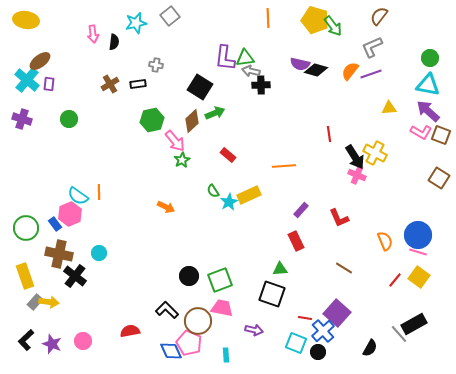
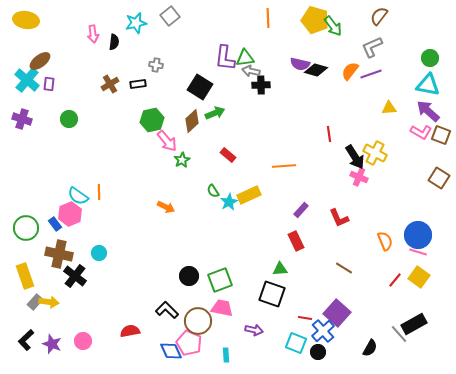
pink arrow at (175, 141): moved 8 px left
pink cross at (357, 175): moved 2 px right, 2 px down
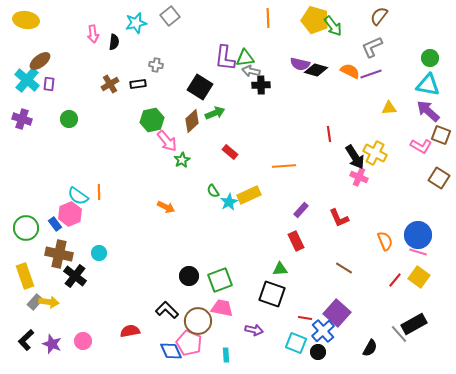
orange semicircle at (350, 71): rotated 78 degrees clockwise
pink L-shape at (421, 132): moved 14 px down
red rectangle at (228, 155): moved 2 px right, 3 px up
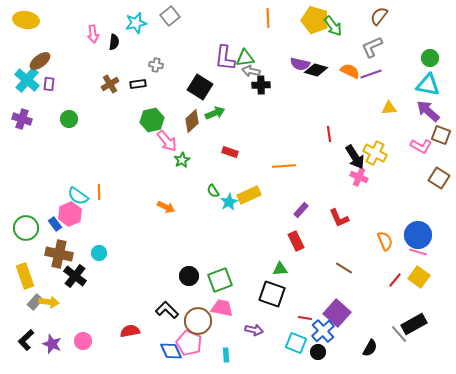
red rectangle at (230, 152): rotated 21 degrees counterclockwise
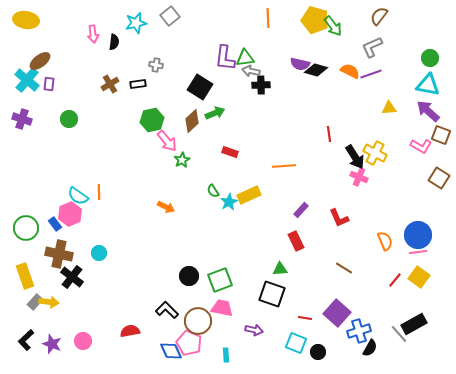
pink line at (418, 252): rotated 24 degrees counterclockwise
black cross at (75, 276): moved 3 px left, 1 px down
blue cross at (323, 331): moved 36 px right; rotated 25 degrees clockwise
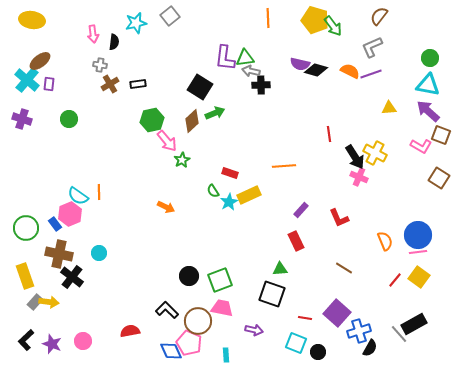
yellow ellipse at (26, 20): moved 6 px right
gray cross at (156, 65): moved 56 px left
red rectangle at (230, 152): moved 21 px down
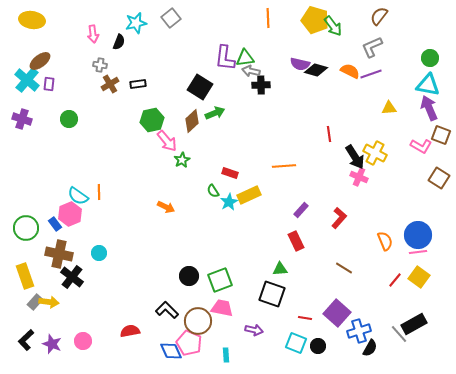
gray square at (170, 16): moved 1 px right, 2 px down
black semicircle at (114, 42): moved 5 px right; rotated 14 degrees clockwise
purple arrow at (428, 111): moved 1 px right, 3 px up; rotated 25 degrees clockwise
red L-shape at (339, 218): rotated 115 degrees counterclockwise
black circle at (318, 352): moved 6 px up
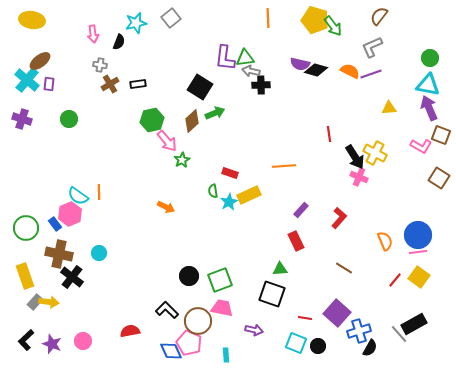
green semicircle at (213, 191): rotated 24 degrees clockwise
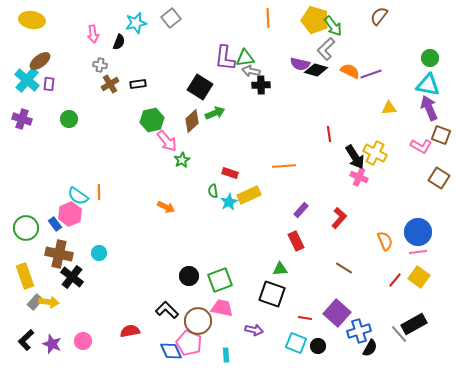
gray L-shape at (372, 47): moved 46 px left, 2 px down; rotated 20 degrees counterclockwise
blue circle at (418, 235): moved 3 px up
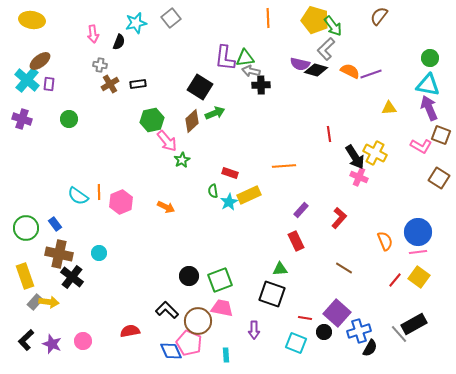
pink hexagon at (70, 214): moved 51 px right, 12 px up
purple arrow at (254, 330): rotated 78 degrees clockwise
black circle at (318, 346): moved 6 px right, 14 px up
